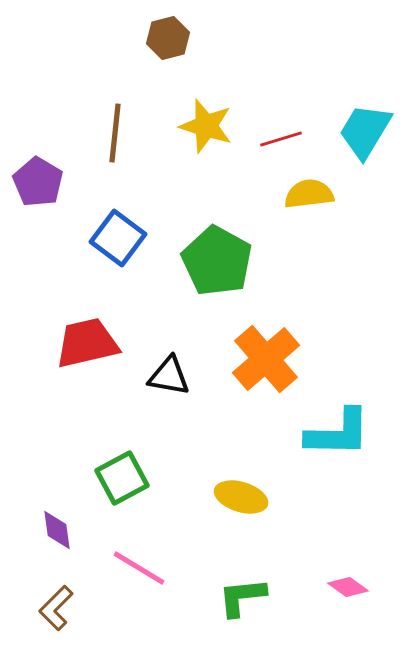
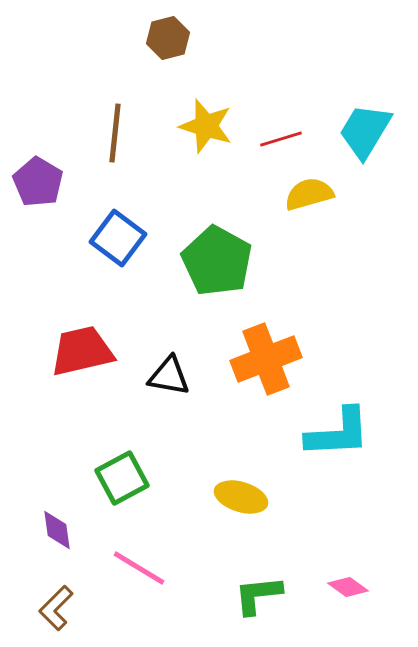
yellow semicircle: rotated 9 degrees counterclockwise
red trapezoid: moved 5 px left, 8 px down
orange cross: rotated 20 degrees clockwise
cyan L-shape: rotated 4 degrees counterclockwise
green L-shape: moved 16 px right, 2 px up
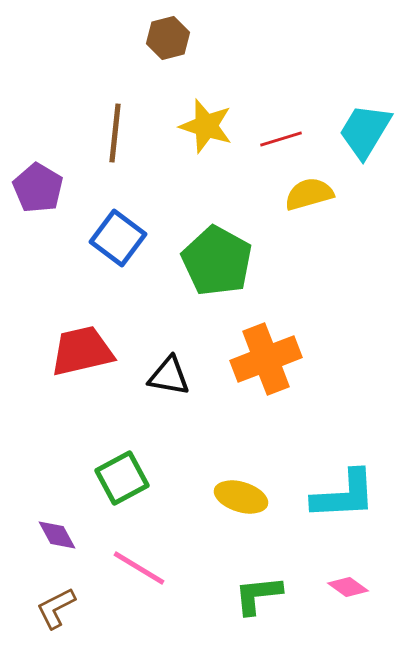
purple pentagon: moved 6 px down
cyan L-shape: moved 6 px right, 62 px down
purple diamond: moved 5 px down; rotated 21 degrees counterclockwise
brown L-shape: rotated 18 degrees clockwise
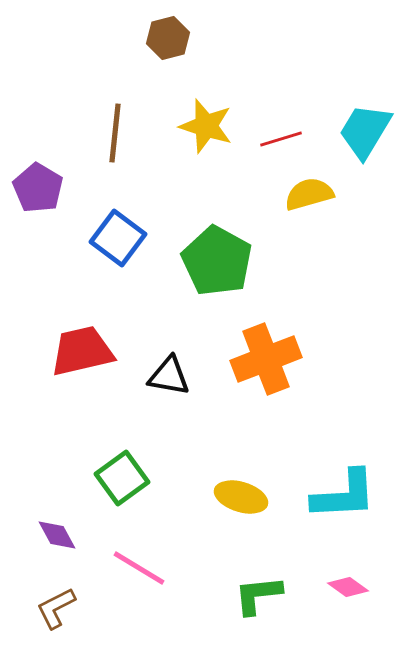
green square: rotated 8 degrees counterclockwise
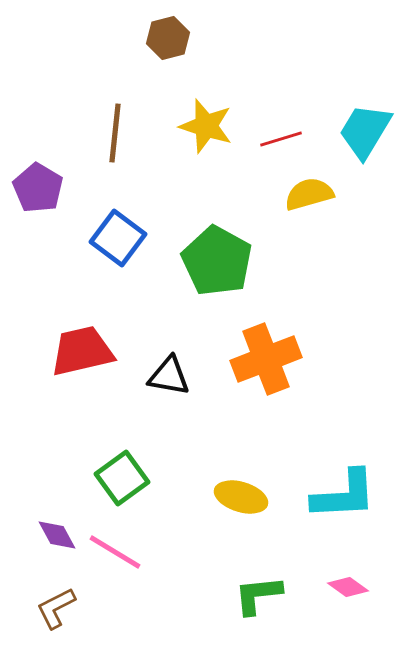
pink line: moved 24 px left, 16 px up
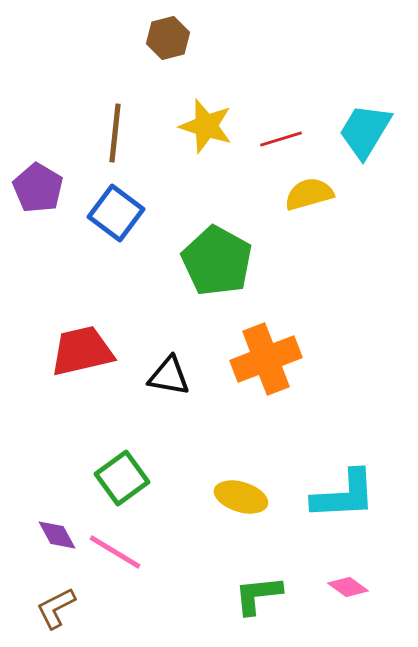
blue square: moved 2 px left, 25 px up
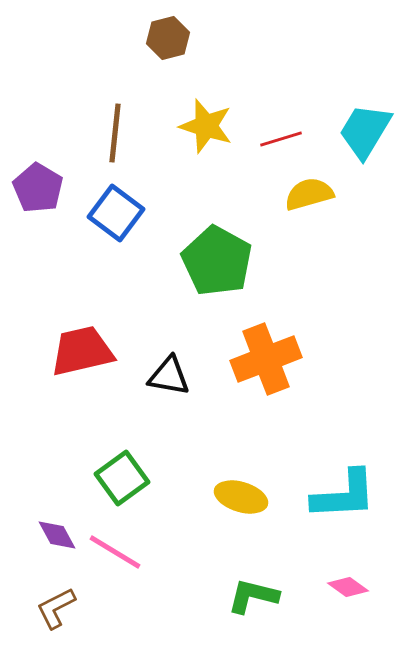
green L-shape: moved 5 px left, 1 px down; rotated 20 degrees clockwise
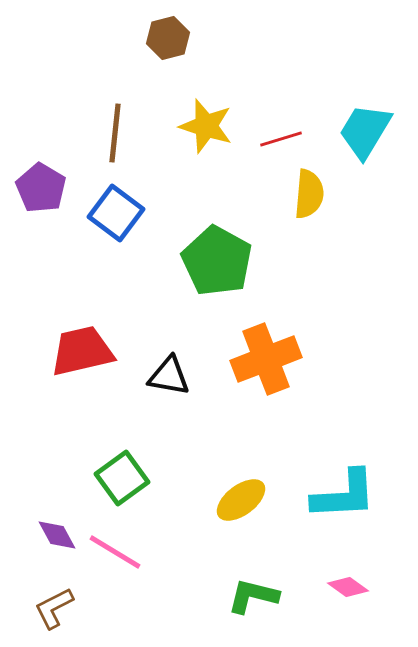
purple pentagon: moved 3 px right
yellow semicircle: rotated 111 degrees clockwise
yellow ellipse: moved 3 px down; rotated 54 degrees counterclockwise
brown L-shape: moved 2 px left
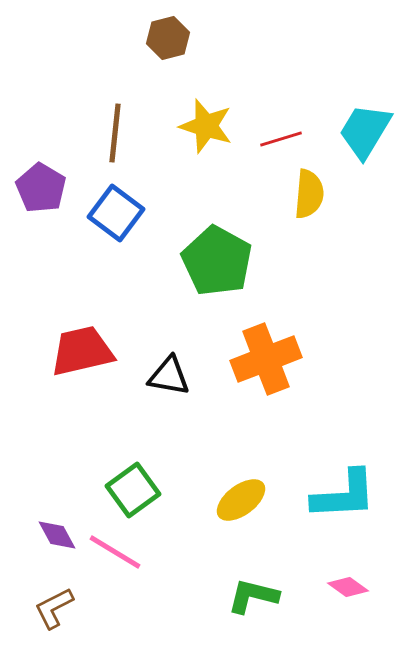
green square: moved 11 px right, 12 px down
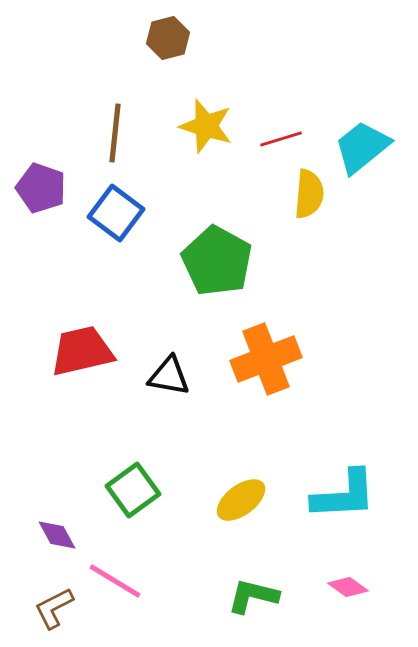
cyan trapezoid: moved 3 px left, 16 px down; rotated 20 degrees clockwise
purple pentagon: rotated 12 degrees counterclockwise
pink line: moved 29 px down
